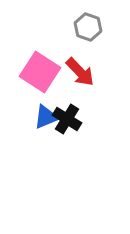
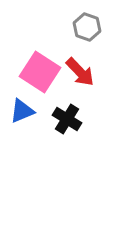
gray hexagon: moved 1 px left
blue triangle: moved 24 px left, 6 px up
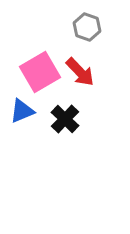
pink square: rotated 27 degrees clockwise
black cross: moved 2 px left; rotated 12 degrees clockwise
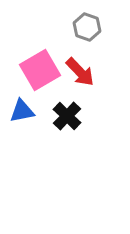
pink square: moved 2 px up
blue triangle: rotated 12 degrees clockwise
black cross: moved 2 px right, 3 px up
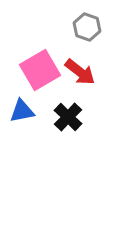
red arrow: rotated 8 degrees counterclockwise
black cross: moved 1 px right, 1 px down
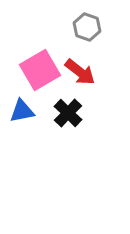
black cross: moved 4 px up
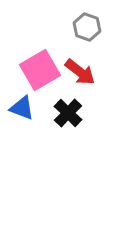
blue triangle: moved 3 px up; rotated 32 degrees clockwise
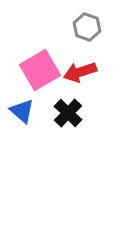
red arrow: rotated 124 degrees clockwise
blue triangle: moved 3 px down; rotated 20 degrees clockwise
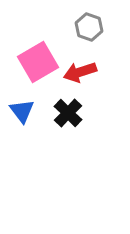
gray hexagon: moved 2 px right
pink square: moved 2 px left, 8 px up
blue triangle: rotated 12 degrees clockwise
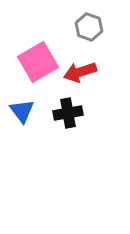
black cross: rotated 36 degrees clockwise
